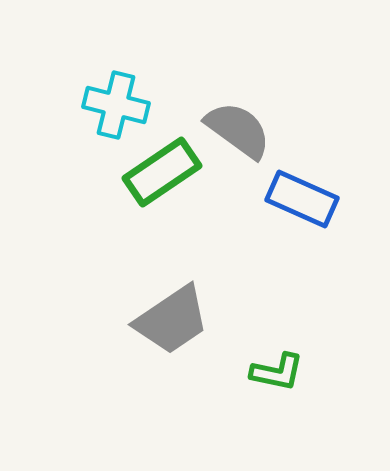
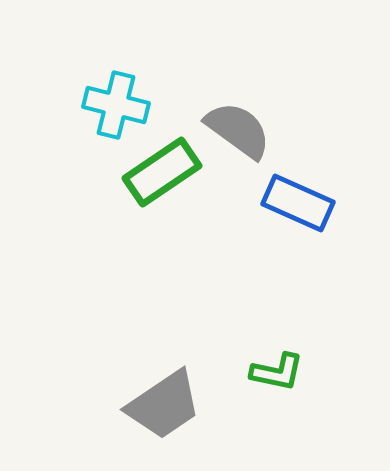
blue rectangle: moved 4 px left, 4 px down
gray trapezoid: moved 8 px left, 85 px down
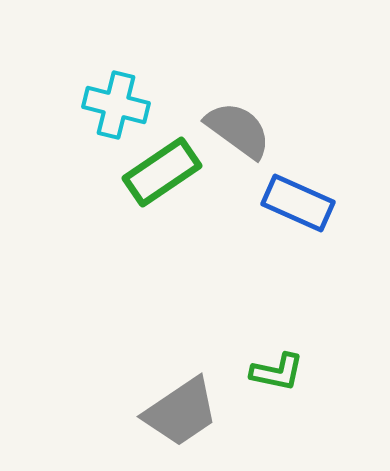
gray trapezoid: moved 17 px right, 7 px down
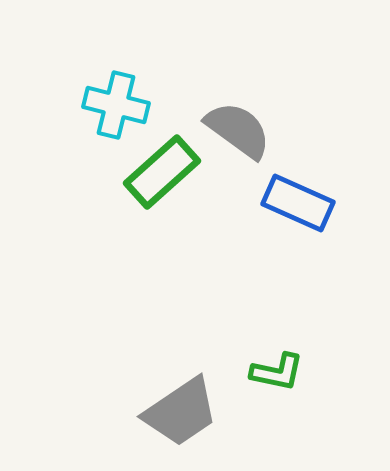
green rectangle: rotated 8 degrees counterclockwise
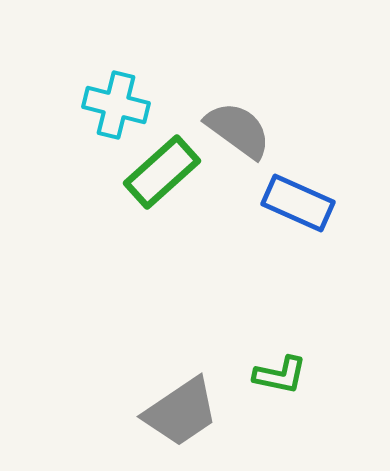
green L-shape: moved 3 px right, 3 px down
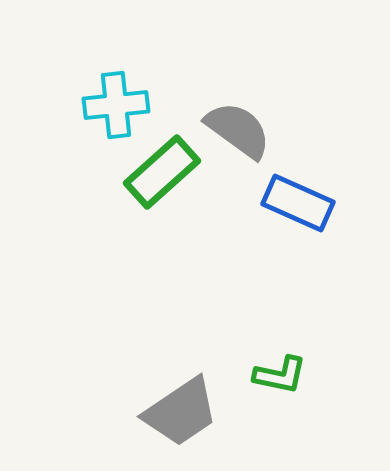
cyan cross: rotated 20 degrees counterclockwise
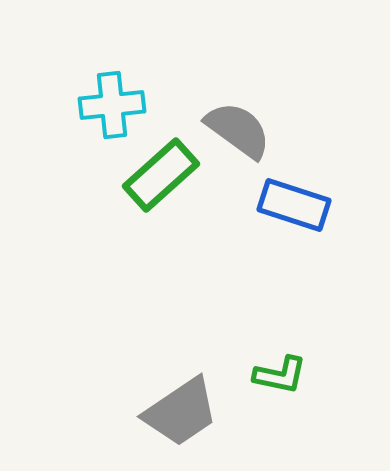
cyan cross: moved 4 px left
green rectangle: moved 1 px left, 3 px down
blue rectangle: moved 4 px left, 2 px down; rotated 6 degrees counterclockwise
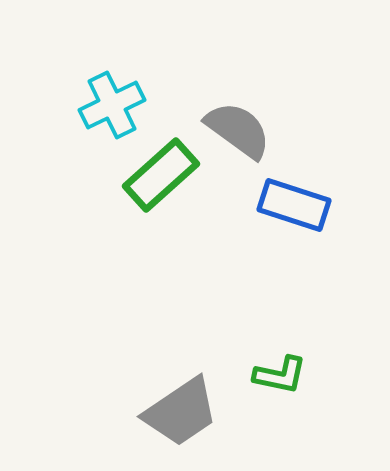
cyan cross: rotated 20 degrees counterclockwise
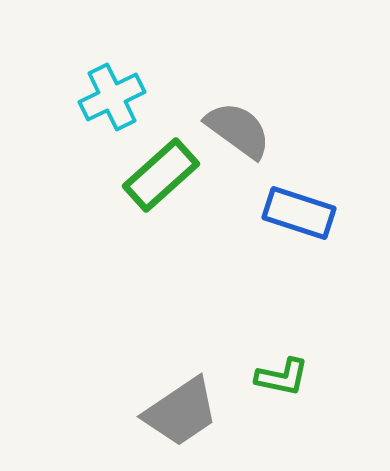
cyan cross: moved 8 px up
blue rectangle: moved 5 px right, 8 px down
green L-shape: moved 2 px right, 2 px down
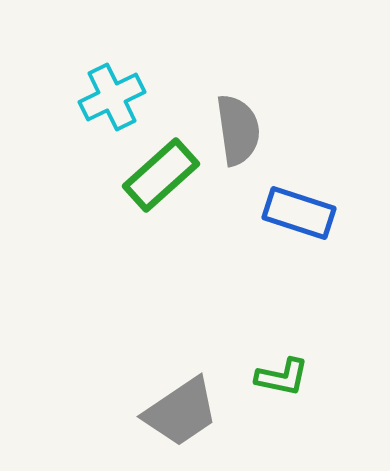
gray semicircle: rotated 46 degrees clockwise
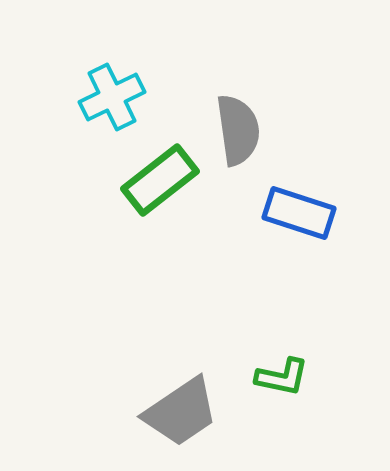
green rectangle: moved 1 px left, 5 px down; rotated 4 degrees clockwise
